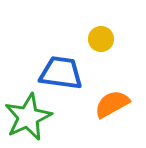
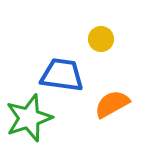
blue trapezoid: moved 1 px right, 2 px down
green star: moved 1 px right, 1 px down; rotated 6 degrees clockwise
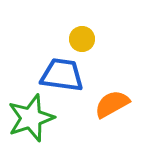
yellow circle: moved 19 px left
green star: moved 2 px right
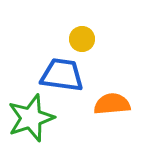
orange semicircle: rotated 24 degrees clockwise
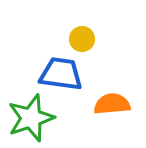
blue trapezoid: moved 1 px left, 1 px up
